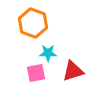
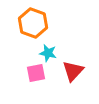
cyan star: rotated 12 degrees clockwise
red triangle: rotated 30 degrees counterclockwise
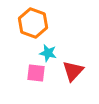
pink square: rotated 18 degrees clockwise
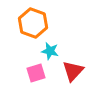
cyan star: moved 2 px right, 2 px up
pink square: rotated 24 degrees counterclockwise
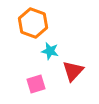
pink square: moved 11 px down
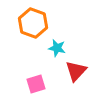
cyan star: moved 7 px right, 3 px up
red triangle: moved 3 px right
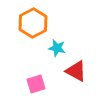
orange hexagon: rotated 12 degrees clockwise
red triangle: rotated 45 degrees counterclockwise
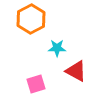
orange hexagon: moved 2 px left, 4 px up
cyan star: rotated 12 degrees counterclockwise
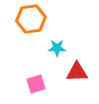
orange hexagon: rotated 20 degrees clockwise
red triangle: moved 1 px right, 1 px down; rotated 30 degrees counterclockwise
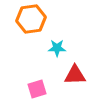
red triangle: moved 2 px left, 3 px down
pink square: moved 1 px right, 5 px down
